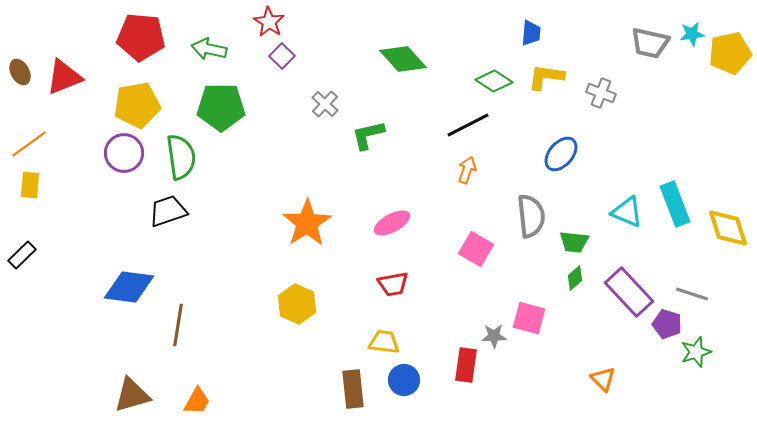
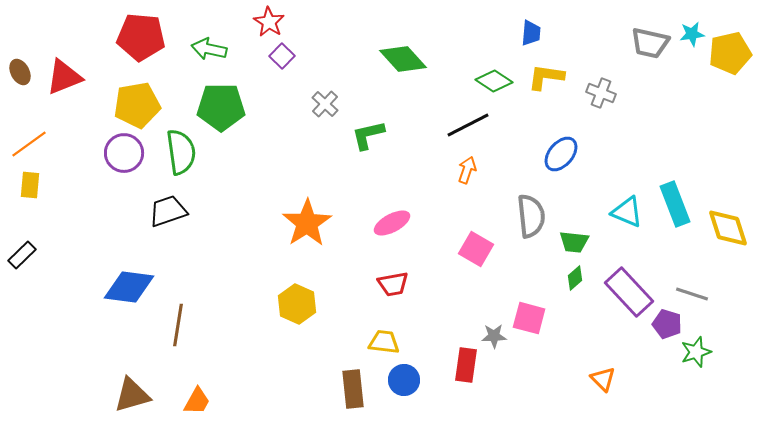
green semicircle at (181, 157): moved 5 px up
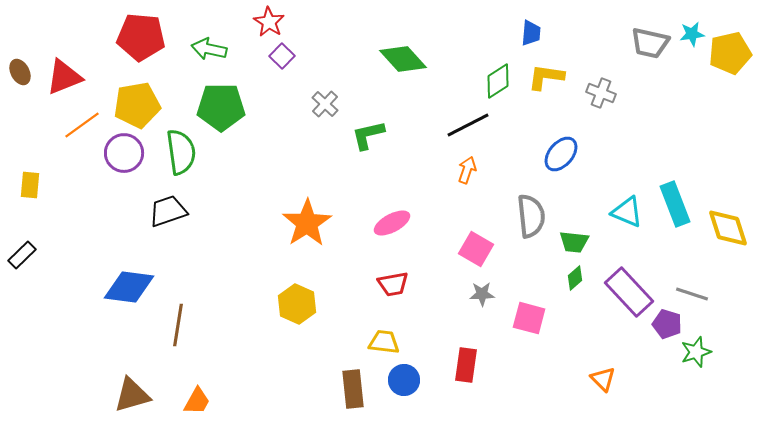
green diamond at (494, 81): moved 4 px right; rotated 66 degrees counterclockwise
orange line at (29, 144): moved 53 px right, 19 px up
gray star at (494, 336): moved 12 px left, 42 px up
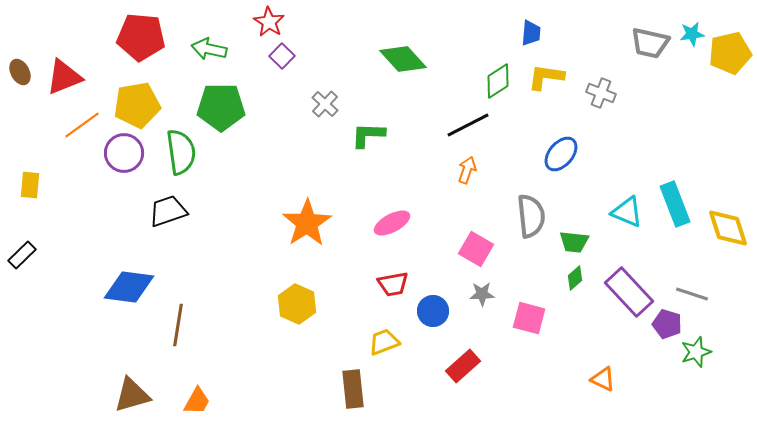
green L-shape at (368, 135): rotated 15 degrees clockwise
yellow trapezoid at (384, 342): rotated 28 degrees counterclockwise
red rectangle at (466, 365): moved 3 px left, 1 px down; rotated 40 degrees clockwise
orange triangle at (603, 379): rotated 20 degrees counterclockwise
blue circle at (404, 380): moved 29 px right, 69 px up
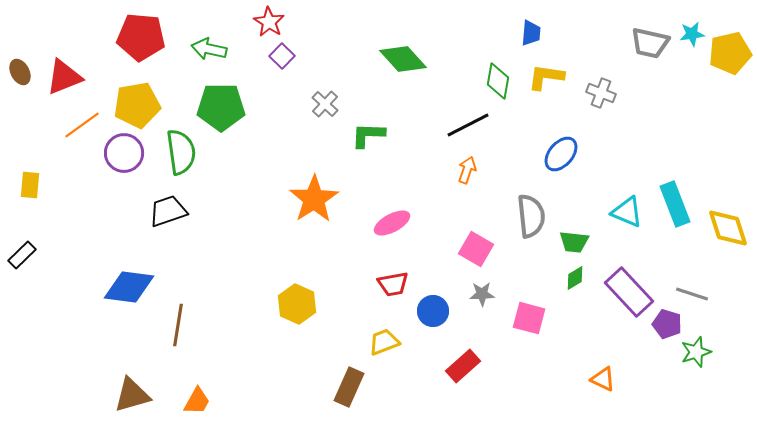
green diamond at (498, 81): rotated 48 degrees counterclockwise
orange star at (307, 223): moved 7 px right, 24 px up
green diamond at (575, 278): rotated 10 degrees clockwise
brown rectangle at (353, 389): moved 4 px left, 2 px up; rotated 30 degrees clockwise
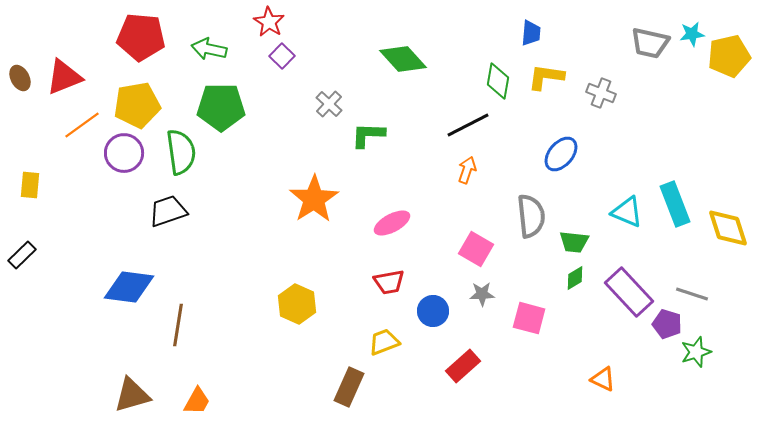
yellow pentagon at (730, 53): moved 1 px left, 3 px down
brown ellipse at (20, 72): moved 6 px down
gray cross at (325, 104): moved 4 px right
red trapezoid at (393, 284): moved 4 px left, 2 px up
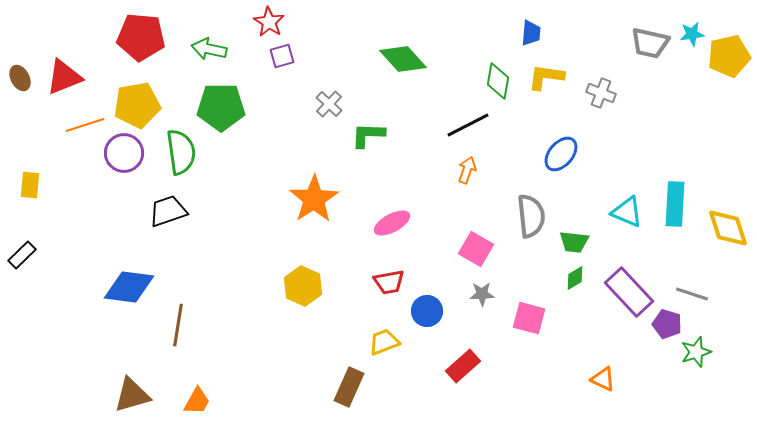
purple square at (282, 56): rotated 30 degrees clockwise
orange line at (82, 125): moved 3 px right; rotated 18 degrees clockwise
cyan rectangle at (675, 204): rotated 24 degrees clockwise
yellow hexagon at (297, 304): moved 6 px right, 18 px up
blue circle at (433, 311): moved 6 px left
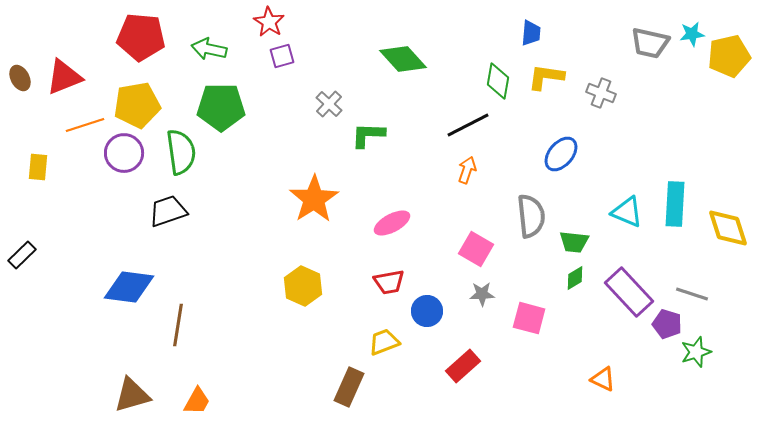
yellow rectangle at (30, 185): moved 8 px right, 18 px up
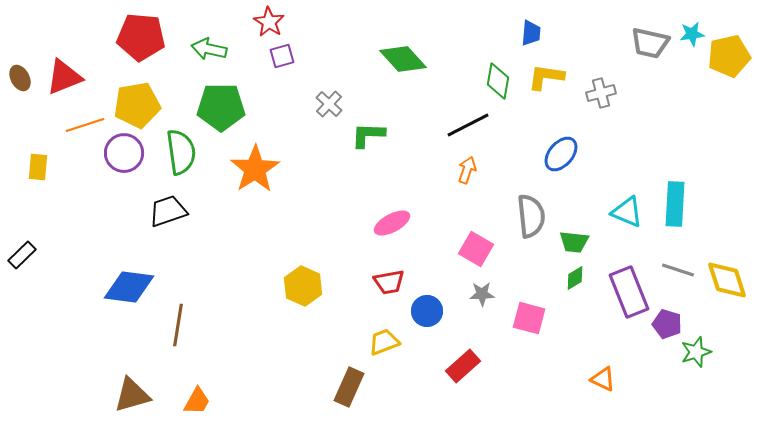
gray cross at (601, 93): rotated 36 degrees counterclockwise
orange star at (314, 199): moved 59 px left, 30 px up
yellow diamond at (728, 228): moved 1 px left, 52 px down
purple rectangle at (629, 292): rotated 21 degrees clockwise
gray line at (692, 294): moved 14 px left, 24 px up
